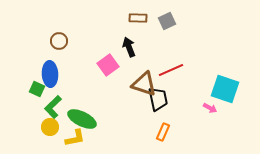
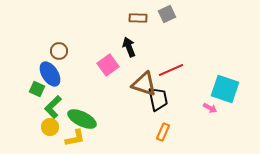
gray square: moved 7 px up
brown circle: moved 10 px down
blue ellipse: rotated 30 degrees counterclockwise
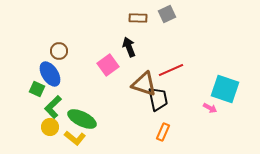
yellow L-shape: rotated 50 degrees clockwise
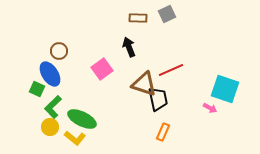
pink square: moved 6 px left, 4 px down
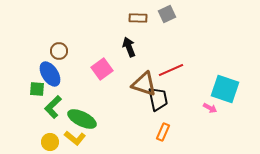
green square: rotated 21 degrees counterclockwise
yellow circle: moved 15 px down
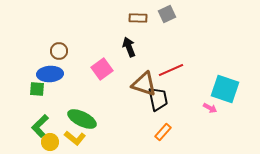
blue ellipse: rotated 60 degrees counterclockwise
green L-shape: moved 13 px left, 19 px down
orange rectangle: rotated 18 degrees clockwise
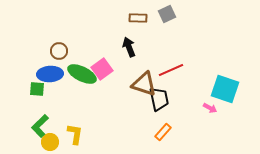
black trapezoid: moved 1 px right
green ellipse: moved 45 px up
yellow L-shape: moved 4 px up; rotated 120 degrees counterclockwise
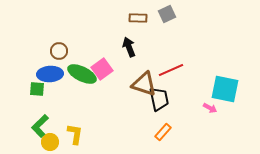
cyan square: rotated 8 degrees counterclockwise
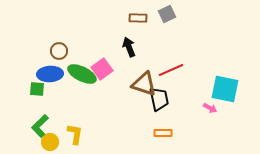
orange rectangle: moved 1 px down; rotated 48 degrees clockwise
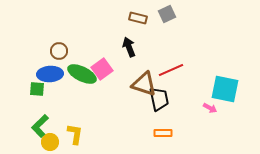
brown rectangle: rotated 12 degrees clockwise
